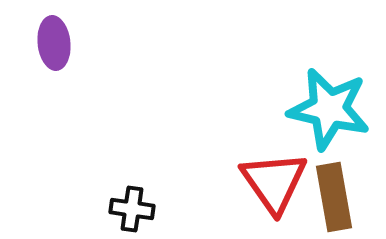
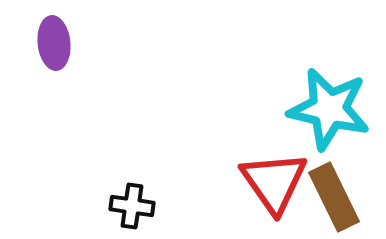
brown rectangle: rotated 16 degrees counterclockwise
black cross: moved 3 px up
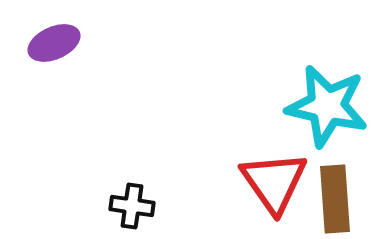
purple ellipse: rotated 72 degrees clockwise
cyan star: moved 2 px left, 3 px up
brown rectangle: moved 1 px right, 2 px down; rotated 22 degrees clockwise
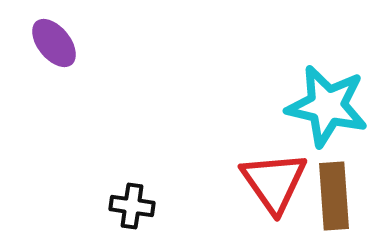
purple ellipse: rotated 75 degrees clockwise
brown rectangle: moved 1 px left, 3 px up
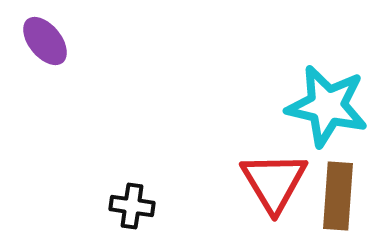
purple ellipse: moved 9 px left, 2 px up
red triangle: rotated 4 degrees clockwise
brown rectangle: moved 4 px right; rotated 8 degrees clockwise
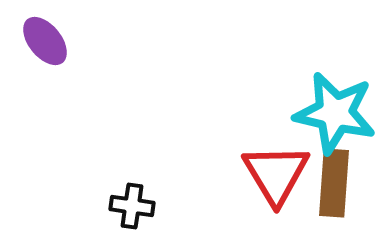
cyan star: moved 8 px right, 7 px down
red triangle: moved 2 px right, 8 px up
brown rectangle: moved 4 px left, 13 px up
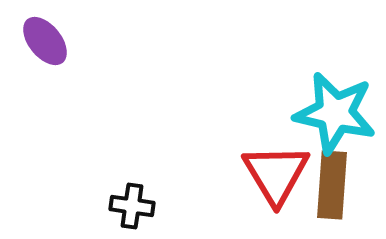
brown rectangle: moved 2 px left, 2 px down
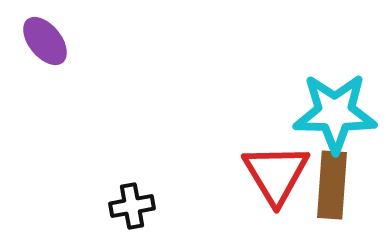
cyan star: rotated 12 degrees counterclockwise
black cross: rotated 18 degrees counterclockwise
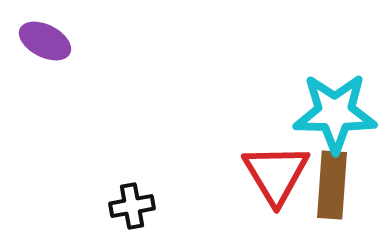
purple ellipse: rotated 24 degrees counterclockwise
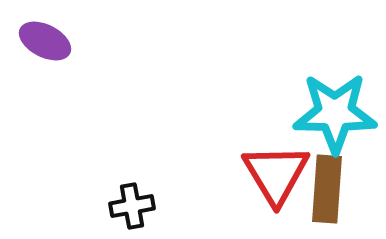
brown rectangle: moved 5 px left, 4 px down
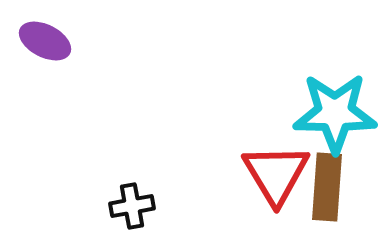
brown rectangle: moved 2 px up
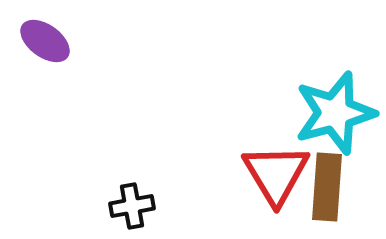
purple ellipse: rotated 9 degrees clockwise
cyan star: rotated 16 degrees counterclockwise
